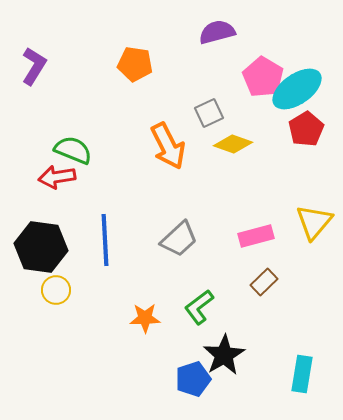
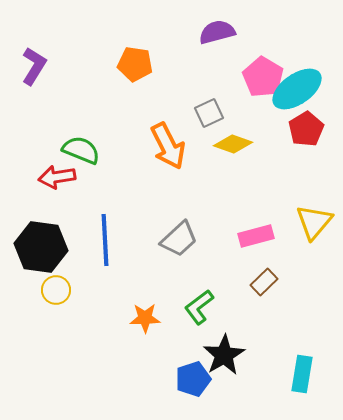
green semicircle: moved 8 px right
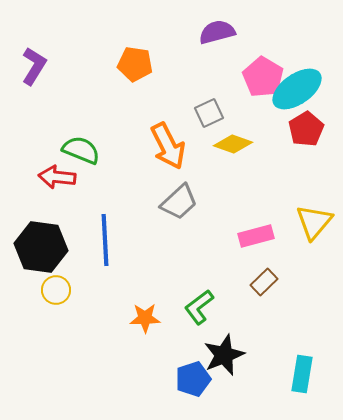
red arrow: rotated 15 degrees clockwise
gray trapezoid: moved 37 px up
black star: rotated 9 degrees clockwise
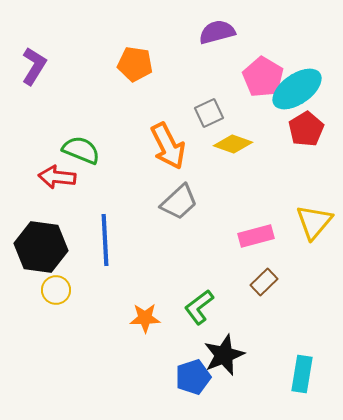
blue pentagon: moved 2 px up
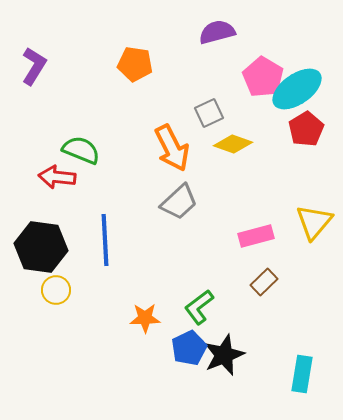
orange arrow: moved 4 px right, 2 px down
blue pentagon: moved 4 px left, 29 px up; rotated 8 degrees counterclockwise
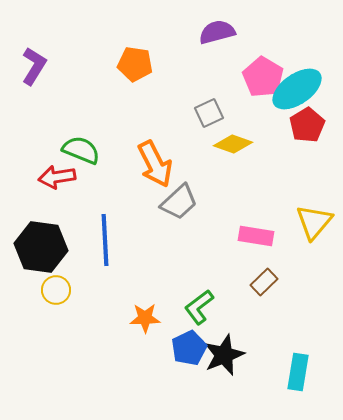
red pentagon: moved 1 px right, 4 px up
orange arrow: moved 17 px left, 16 px down
red arrow: rotated 15 degrees counterclockwise
pink rectangle: rotated 24 degrees clockwise
cyan rectangle: moved 4 px left, 2 px up
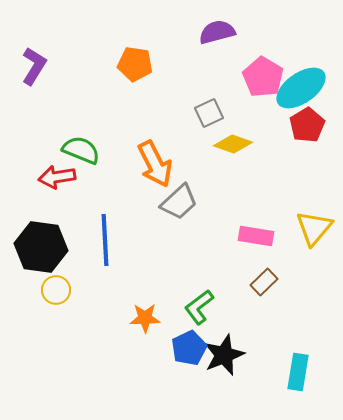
cyan ellipse: moved 4 px right, 1 px up
yellow triangle: moved 6 px down
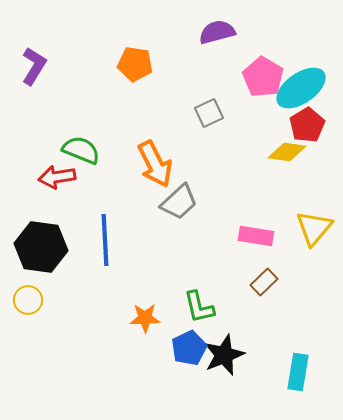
yellow diamond: moved 54 px right, 8 px down; rotated 12 degrees counterclockwise
yellow circle: moved 28 px left, 10 px down
green L-shape: rotated 66 degrees counterclockwise
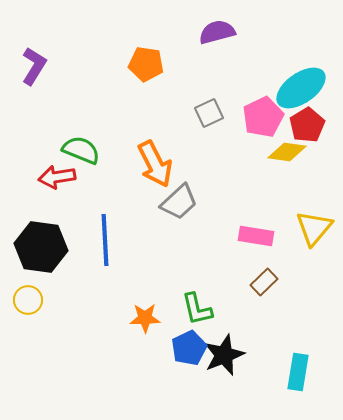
orange pentagon: moved 11 px right
pink pentagon: moved 40 px down; rotated 15 degrees clockwise
green L-shape: moved 2 px left, 2 px down
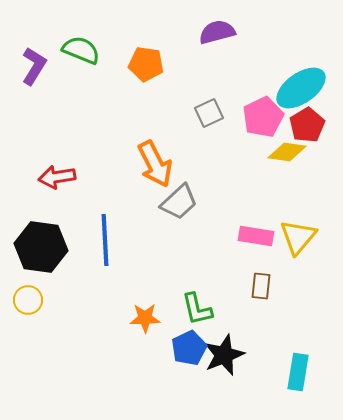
green semicircle: moved 100 px up
yellow triangle: moved 16 px left, 9 px down
brown rectangle: moved 3 px left, 4 px down; rotated 40 degrees counterclockwise
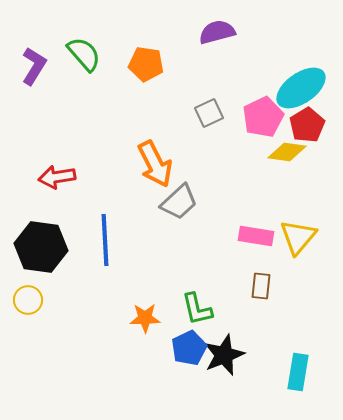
green semicircle: moved 3 px right, 4 px down; rotated 27 degrees clockwise
